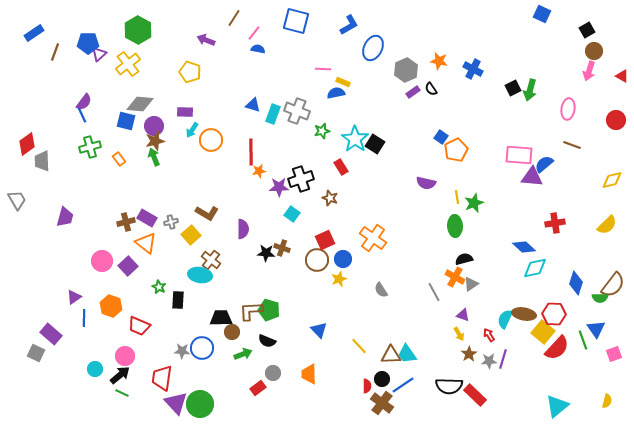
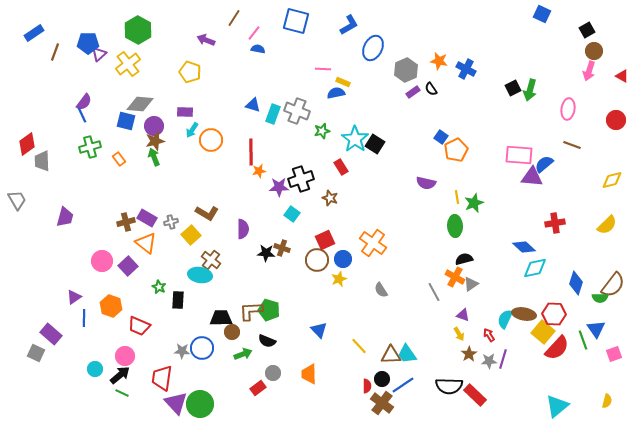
blue cross at (473, 69): moved 7 px left
orange cross at (373, 238): moved 5 px down
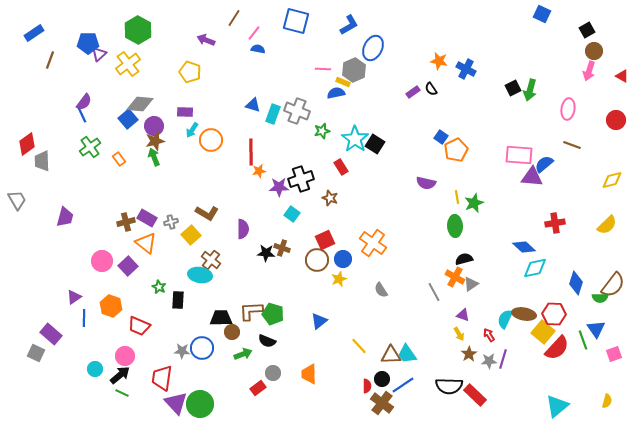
brown line at (55, 52): moved 5 px left, 8 px down
gray hexagon at (406, 70): moved 52 px left
blue square at (126, 121): moved 2 px right, 2 px up; rotated 36 degrees clockwise
green cross at (90, 147): rotated 20 degrees counterclockwise
green pentagon at (269, 310): moved 4 px right, 4 px down
blue triangle at (319, 330): moved 9 px up; rotated 36 degrees clockwise
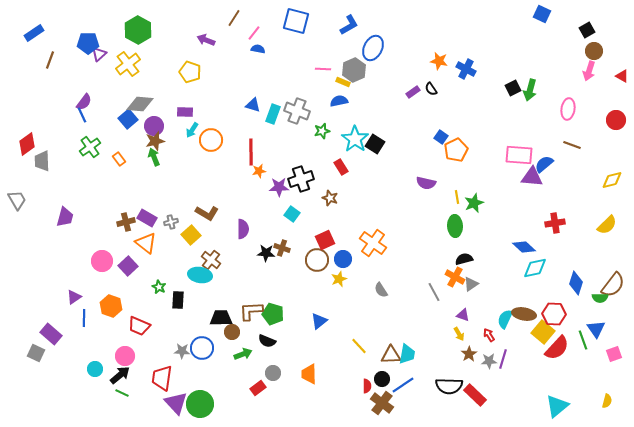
blue semicircle at (336, 93): moved 3 px right, 8 px down
cyan trapezoid at (407, 354): rotated 135 degrees counterclockwise
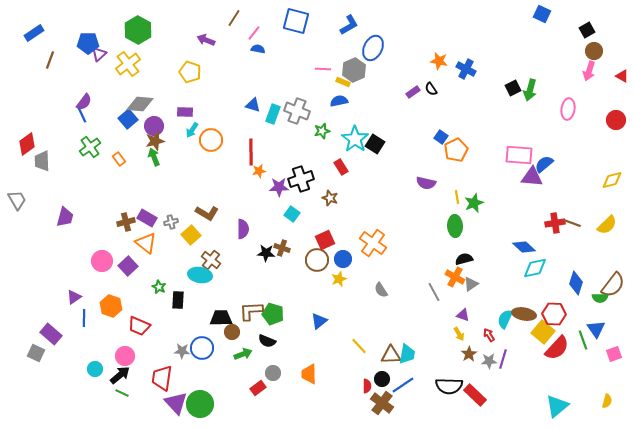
brown line at (572, 145): moved 78 px down
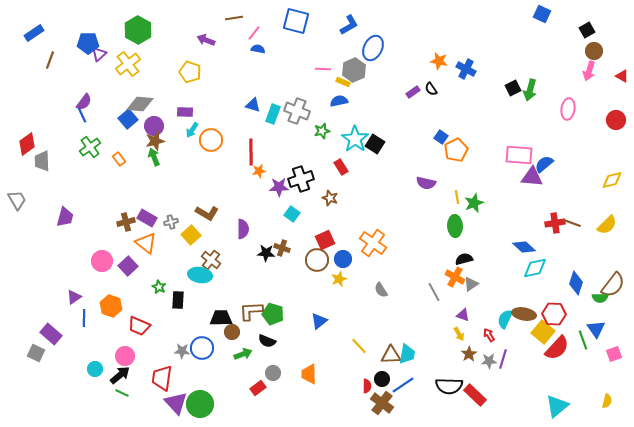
brown line at (234, 18): rotated 48 degrees clockwise
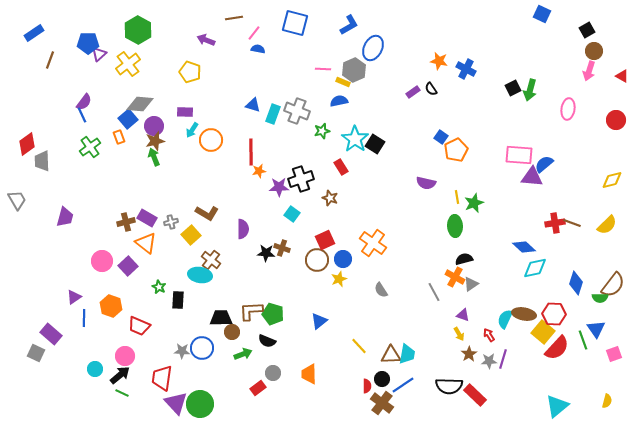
blue square at (296, 21): moved 1 px left, 2 px down
orange rectangle at (119, 159): moved 22 px up; rotated 16 degrees clockwise
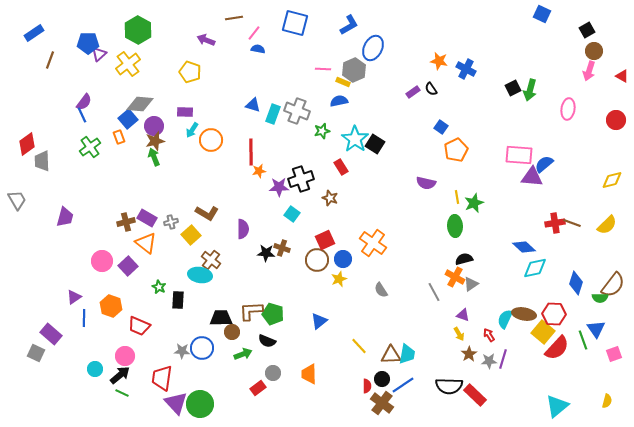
blue square at (441, 137): moved 10 px up
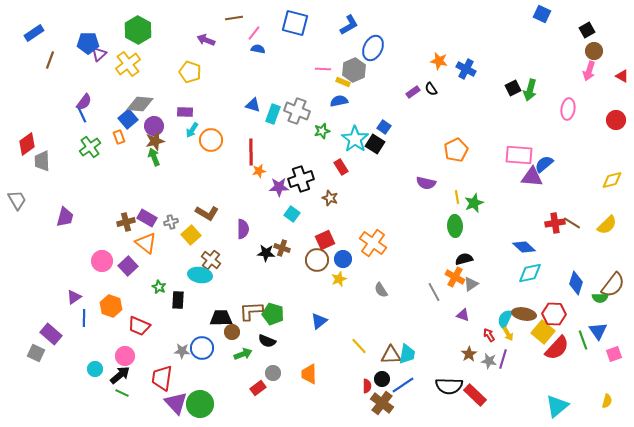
blue square at (441, 127): moved 57 px left
brown line at (572, 223): rotated 12 degrees clockwise
cyan diamond at (535, 268): moved 5 px left, 5 px down
blue triangle at (596, 329): moved 2 px right, 2 px down
yellow arrow at (459, 334): moved 49 px right
gray star at (489, 361): rotated 14 degrees clockwise
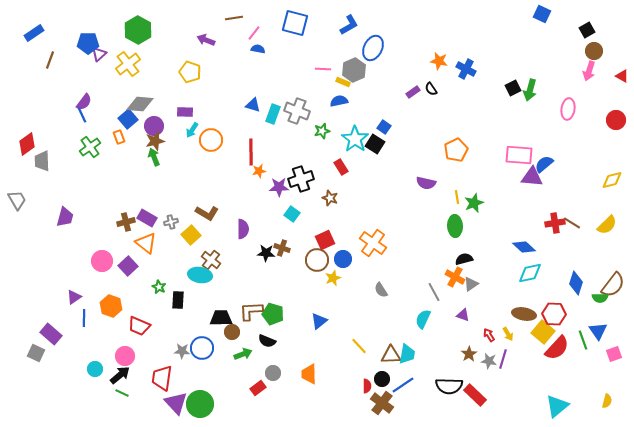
yellow star at (339, 279): moved 6 px left, 1 px up
cyan semicircle at (505, 319): moved 82 px left
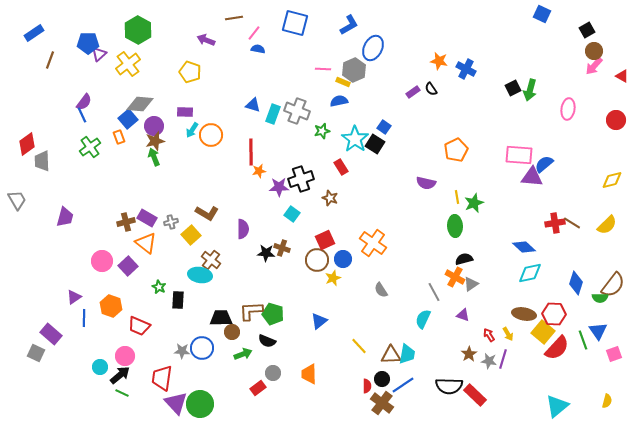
pink arrow at (589, 71): moved 5 px right, 5 px up; rotated 24 degrees clockwise
orange circle at (211, 140): moved 5 px up
cyan circle at (95, 369): moved 5 px right, 2 px up
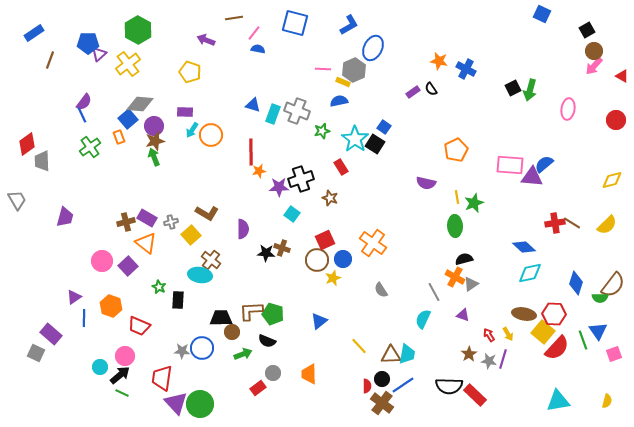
pink rectangle at (519, 155): moved 9 px left, 10 px down
cyan triangle at (557, 406): moved 1 px right, 5 px up; rotated 30 degrees clockwise
